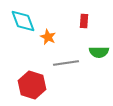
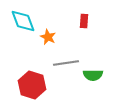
green semicircle: moved 6 px left, 23 px down
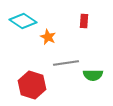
cyan diamond: rotated 36 degrees counterclockwise
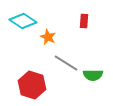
gray line: rotated 40 degrees clockwise
